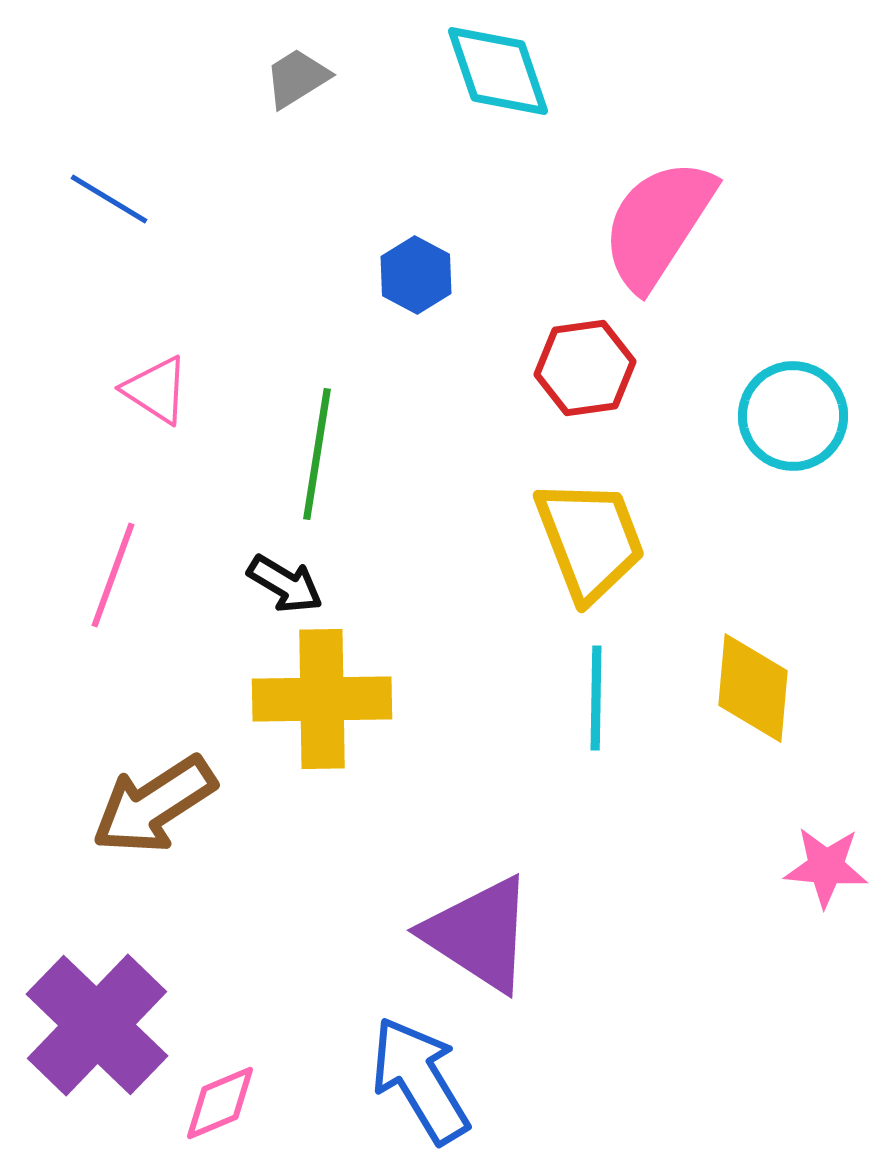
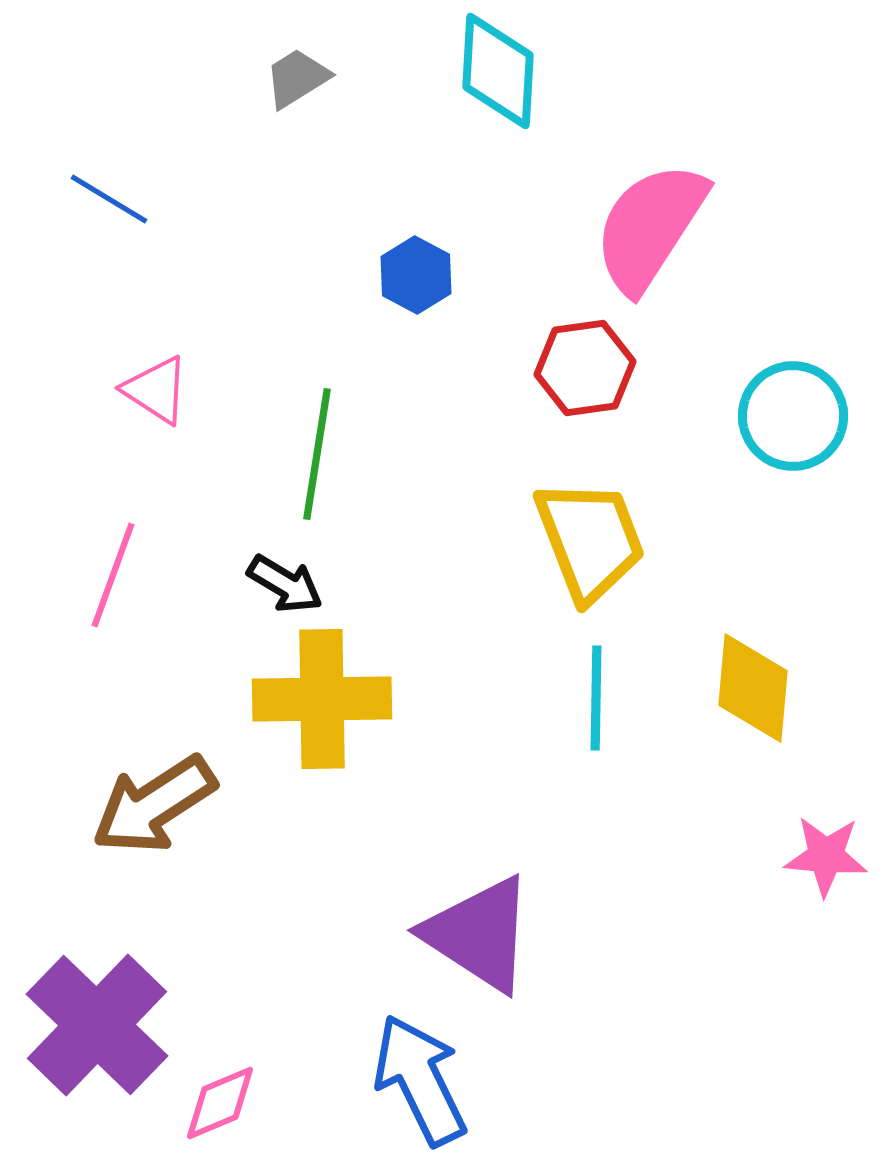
cyan diamond: rotated 22 degrees clockwise
pink semicircle: moved 8 px left, 3 px down
pink star: moved 11 px up
blue arrow: rotated 5 degrees clockwise
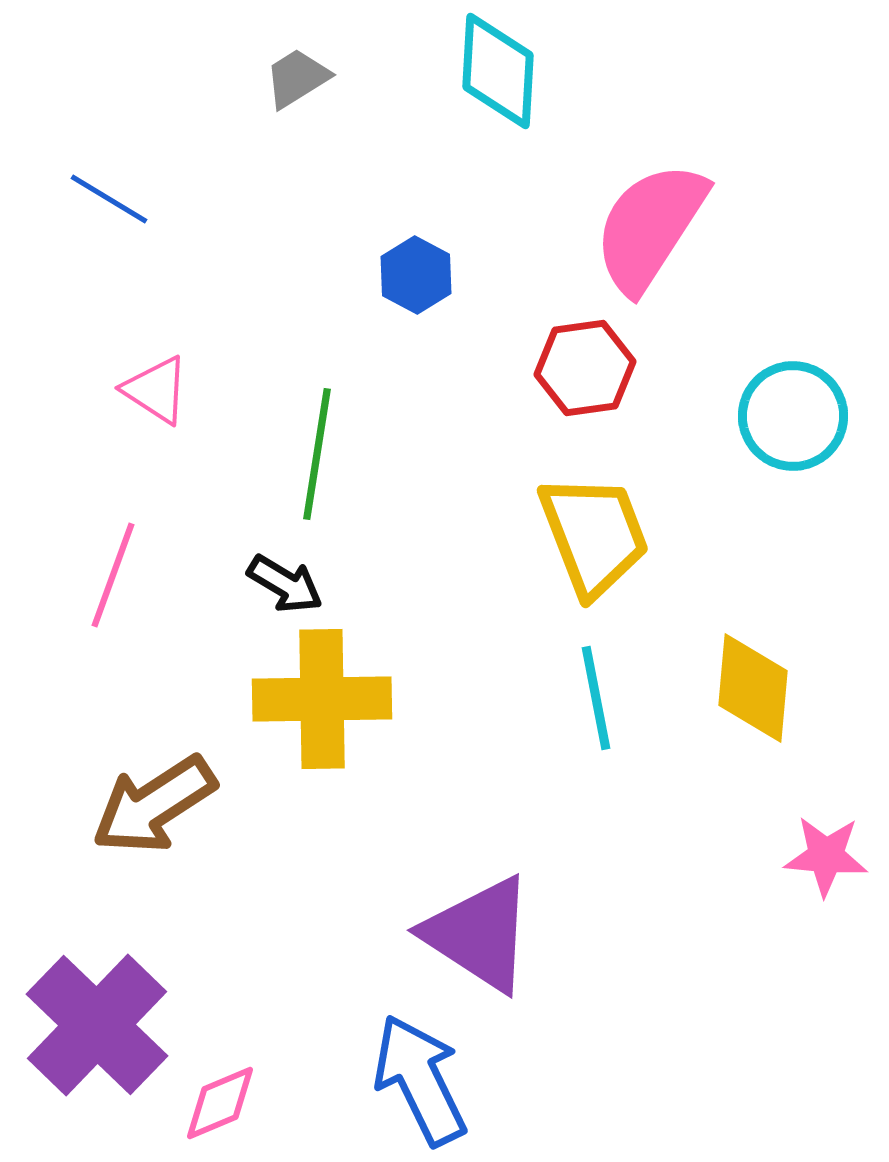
yellow trapezoid: moved 4 px right, 5 px up
cyan line: rotated 12 degrees counterclockwise
